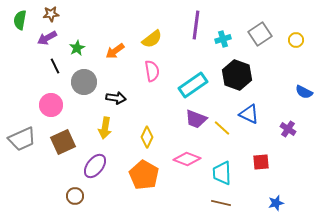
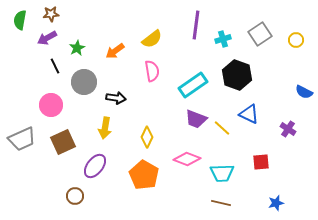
cyan trapezoid: rotated 90 degrees counterclockwise
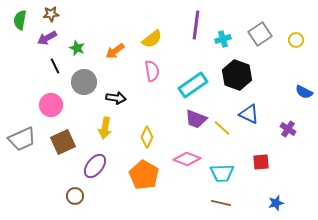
green star: rotated 21 degrees counterclockwise
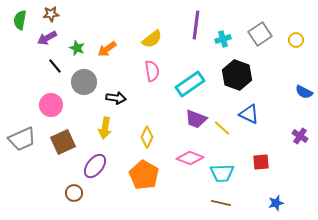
orange arrow: moved 8 px left, 2 px up
black line: rotated 14 degrees counterclockwise
cyan rectangle: moved 3 px left, 1 px up
purple cross: moved 12 px right, 7 px down
pink diamond: moved 3 px right, 1 px up
brown circle: moved 1 px left, 3 px up
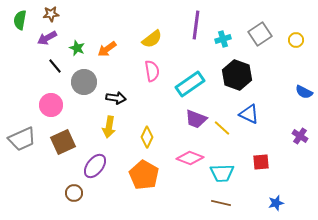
yellow arrow: moved 4 px right, 1 px up
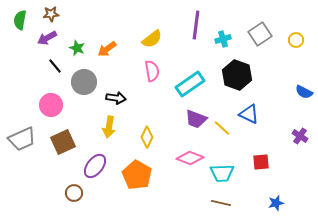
orange pentagon: moved 7 px left
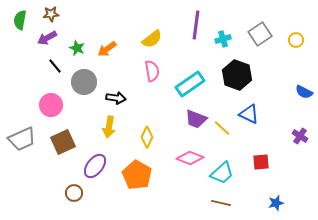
cyan trapezoid: rotated 40 degrees counterclockwise
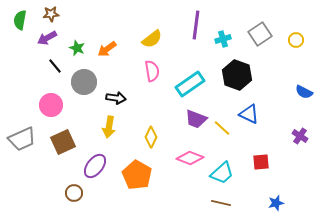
yellow diamond: moved 4 px right
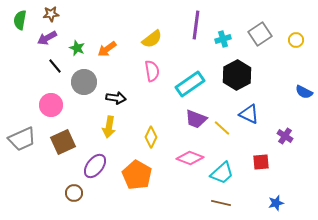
black hexagon: rotated 12 degrees clockwise
purple cross: moved 15 px left
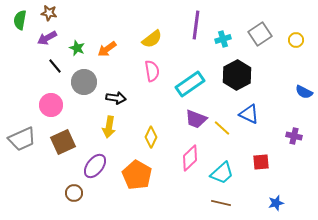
brown star: moved 2 px left, 1 px up; rotated 14 degrees clockwise
purple cross: moved 9 px right; rotated 21 degrees counterclockwise
pink diamond: rotated 64 degrees counterclockwise
